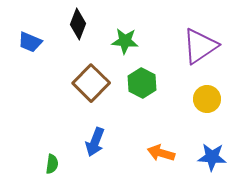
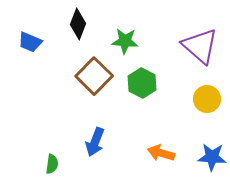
purple triangle: rotated 45 degrees counterclockwise
brown square: moved 3 px right, 7 px up
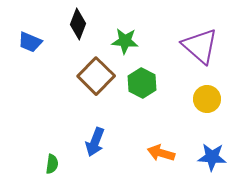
brown square: moved 2 px right
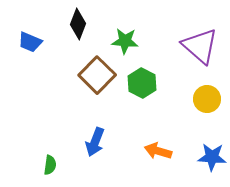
brown square: moved 1 px right, 1 px up
orange arrow: moved 3 px left, 2 px up
green semicircle: moved 2 px left, 1 px down
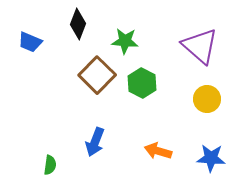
blue star: moved 1 px left, 1 px down
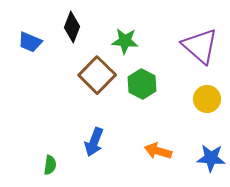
black diamond: moved 6 px left, 3 px down
green hexagon: moved 1 px down
blue arrow: moved 1 px left
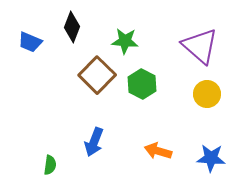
yellow circle: moved 5 px up
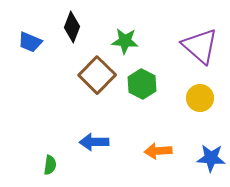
yellow circle: moved 7 px left, 4 px down
blue arrow: rotated 68 degrees clockwise
orange arrow: rotated 20 degrees counterclockwise
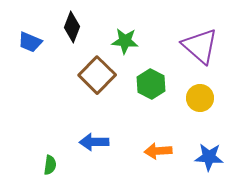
green hexagon: moved 9 px right
blue star: moved 2 px left, 1 px up
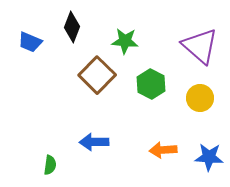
orange arrow: moved 5 px right, 1 px up
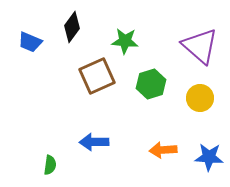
black diamond: rotated 16 degrees clockwise
brown square: moved 1 px down; rotated 21 degrees clockwise
green hexagon: rotated 16 degrees clockwise
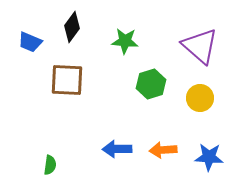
brown square: moved 30 px left, 4 px down; rotated 27 degrees clockwise
blue arrow: moved 23 px right, 7 px down
